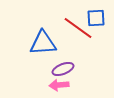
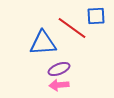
blue square: moved 2 px up
red line: moved 6 px left
purple ellipse: moved 4 px left
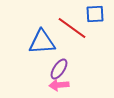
blue square: moved 1 px left, 2 px up
blue triangle: moved 1 px left, 1 px up
purple ellipse: rotated 35 degrees counterclockwise
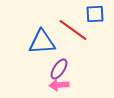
red line: moved 1 px right, 2 px down
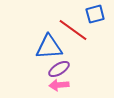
blue square: rotated 12 degrees counterclockwise
blue triangle: moved 7 px right, 5 px down
purple ellipse: rotated 25 degrees clockwise
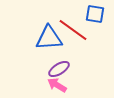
blue square: rotated 24 degrees clockwise
blue triangle: moved 9 px up
pink arrow: moved 2 px left; rotated 36 degrees clockwise
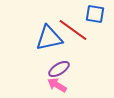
blue triangle: rotated 8 degrees counterclockwise
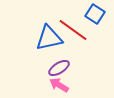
blue square: rotated 24 degrees clockwise
purple ellipse: moved 1 px up
pink arrow: moved 2 px right
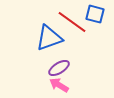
blue square: rotated 18 degrees counterclockwise
red line: moved 1 px left, 8 px up
blue triangle: rotated 8 degrees counterclockwise
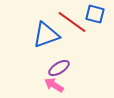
blue triangle: moved 3 px left, 3 px up
pink arrow: moved 5 px left
